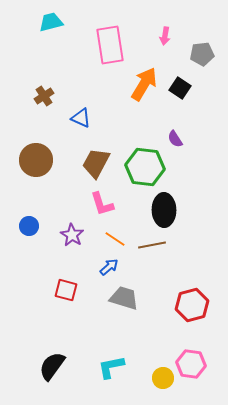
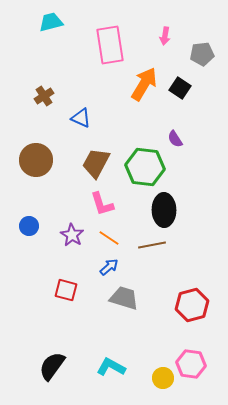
orange line: moved 6 px left, 1 px up
cyan L-shape: rotated 40 degrees clockwise
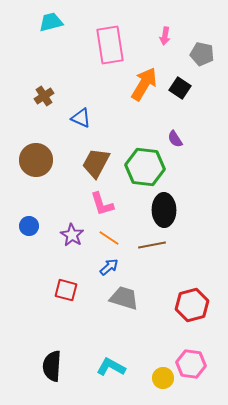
gray pentagon: rotated 20 degrees clockwise
black semicircle: rotated 32 degrees counterclockwise
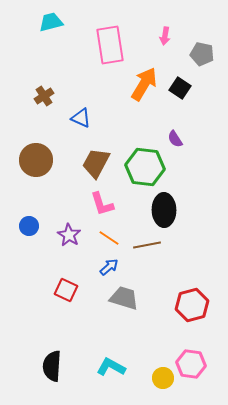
purple star: moved 3 px left
brown line: moved 5 px left
red square: rotated 10 degrees clockwise
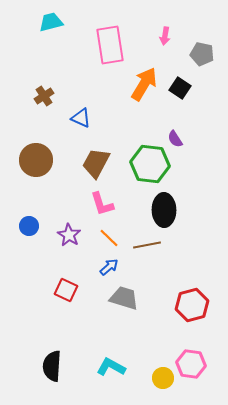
green hexagon: moved 5 px right, 3 px up
orange line: rotated 10 degrees clockwise
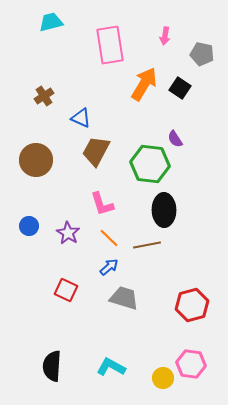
brown trapezoid: moved 12 px up
purple star: moved 1 px left, 2 px up
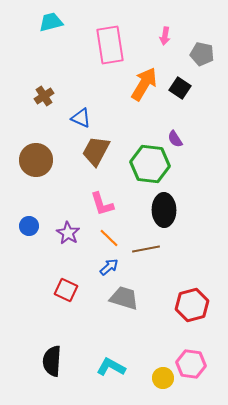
brown line: moved 1 px left, 4 px down
black semicircle: moved 5 px up
